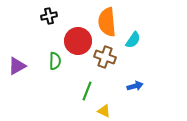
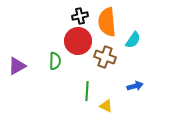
black cross: moved 31 px right
green line: rotated 18 degrees counterclockwise
yellow triangle: moved 2 px right, 5 px up
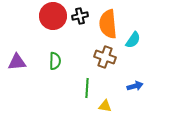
orange semicircle: moved 1 px right, 2 px down
red circle: moved 25 px left, 25 px up
purple triangle: moved 4 px up; rotated 24 degrees clockwise
green line: moved 3 px up
yellow triangle: moved 1 px left; rotated 16 degrees counterclockwise
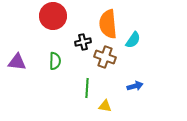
black cross: moved 3 px right, 26 px down
purple triangle: rotated 12 degrees clockwise
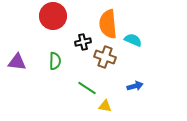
cyan semicircle: rotated 102 degrees counterclockwise
green line: rotated 60 degrees counterclockwise
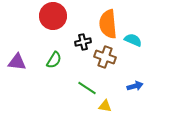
green semicircle: moved 1 px left, 1 px up; rotated 30 degrees clockwise
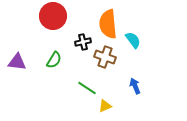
cyan semicircle: rotated 30 degrees clockwise
blue arrow: rotated 98 degrees counterclockwise
yellow triangle: rotated 32 degrees counterclockwise
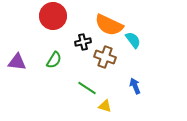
orange semicircle: moved 1 px right, 1 px down; rotated 60 degrees counterclockwise
yellow triangle: rotated 40 degrees clockwise
